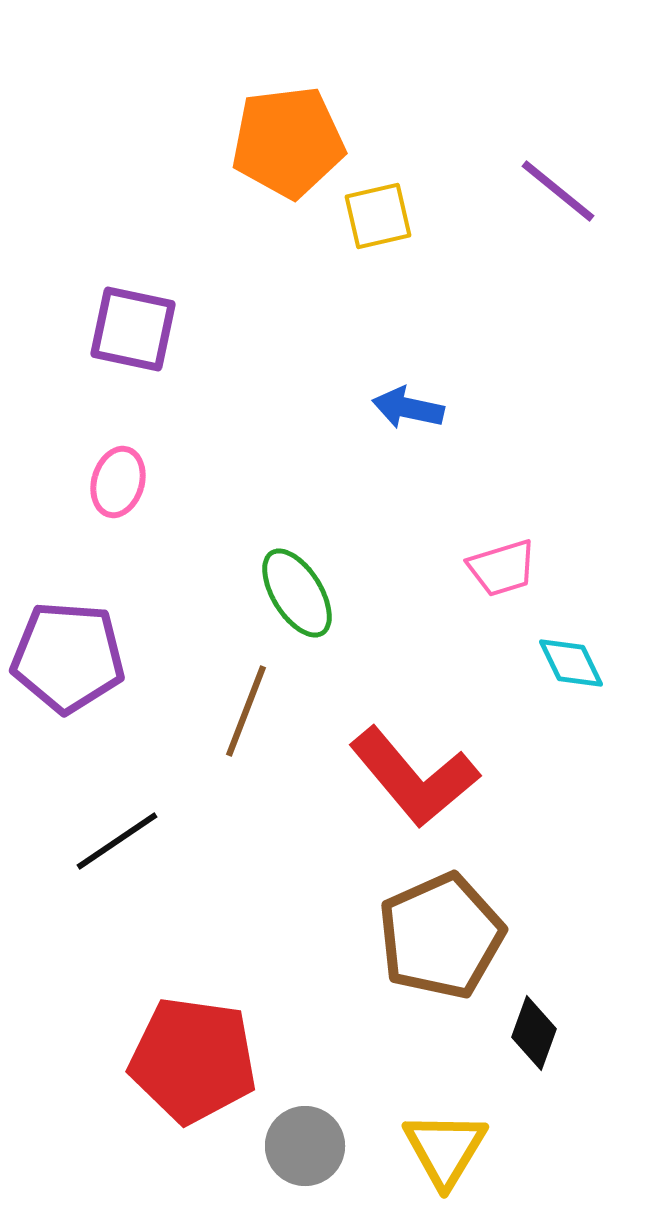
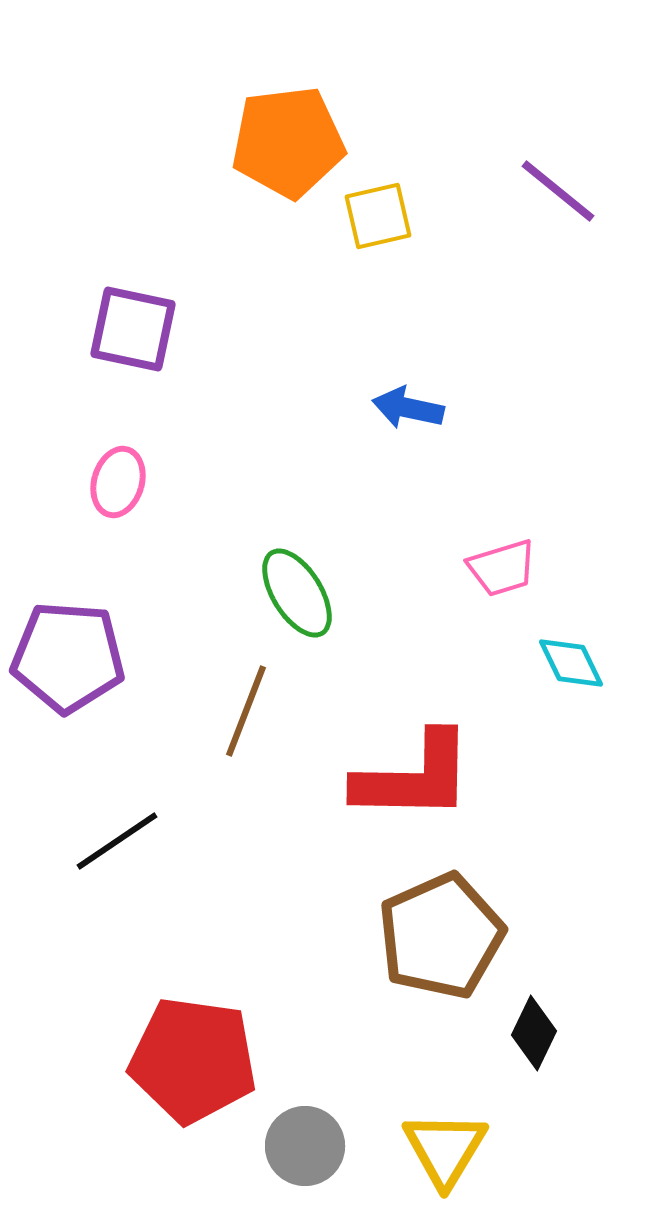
red L-shape: rotated 49 degrees counterclockwise
black diamond: rotated 6 degrees clockwise
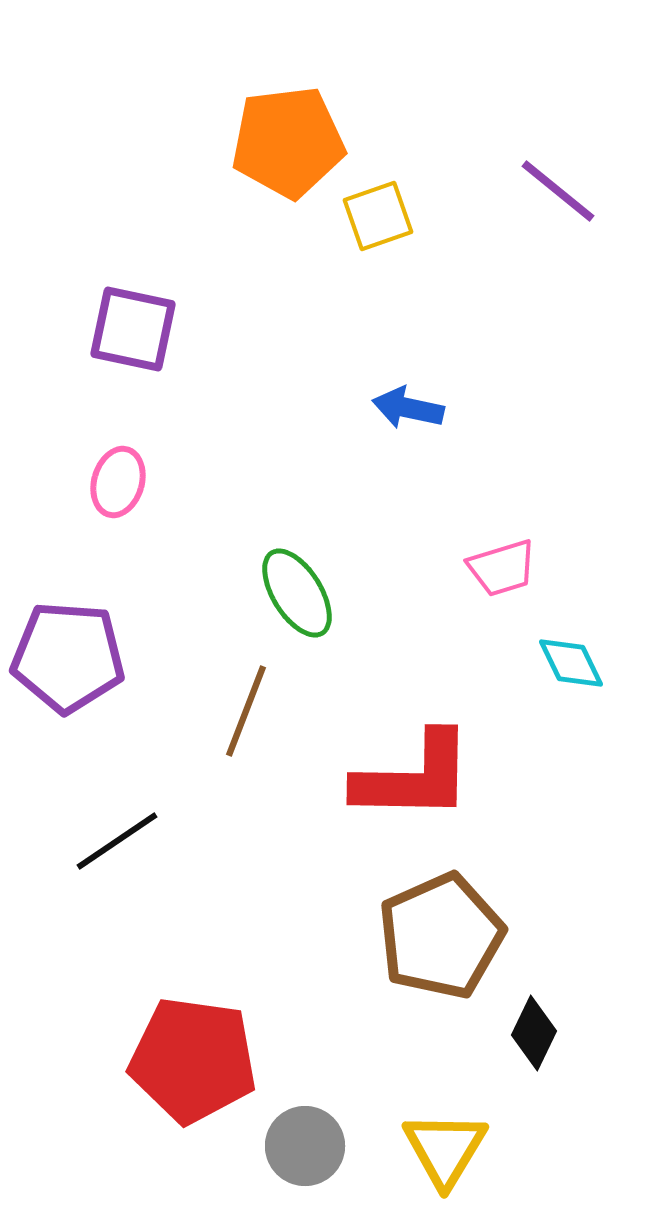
yellow square: rotated 6 degrees counterclockwise
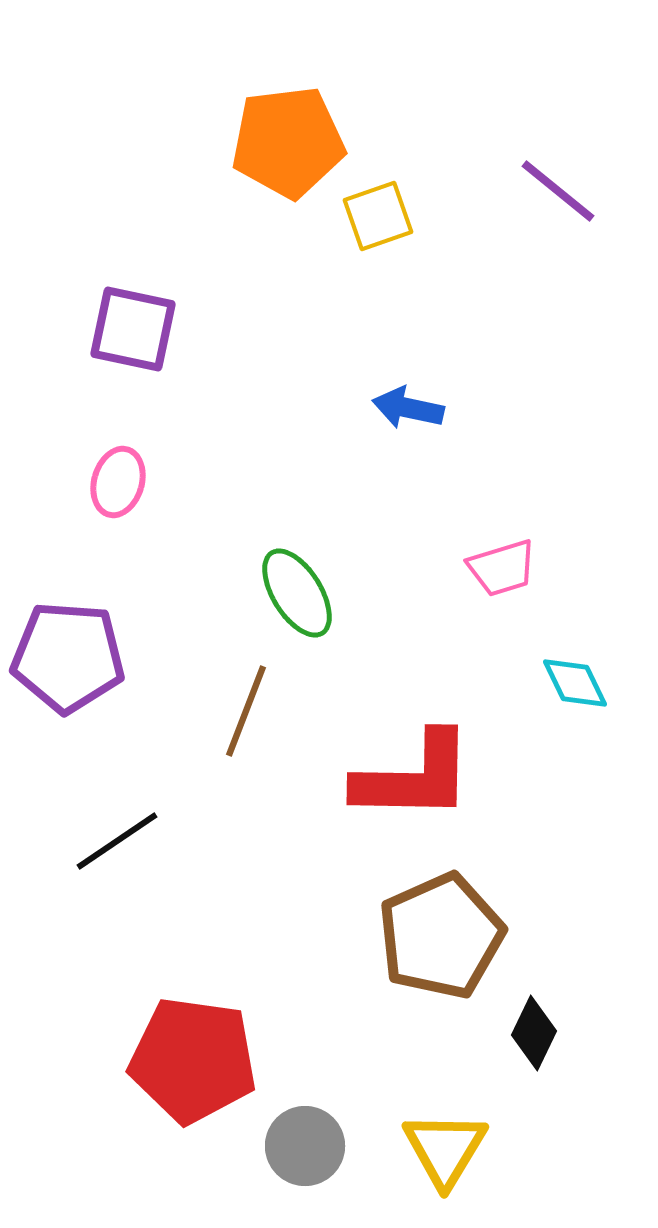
cyan diamond: moved 4 px right, 20 px down
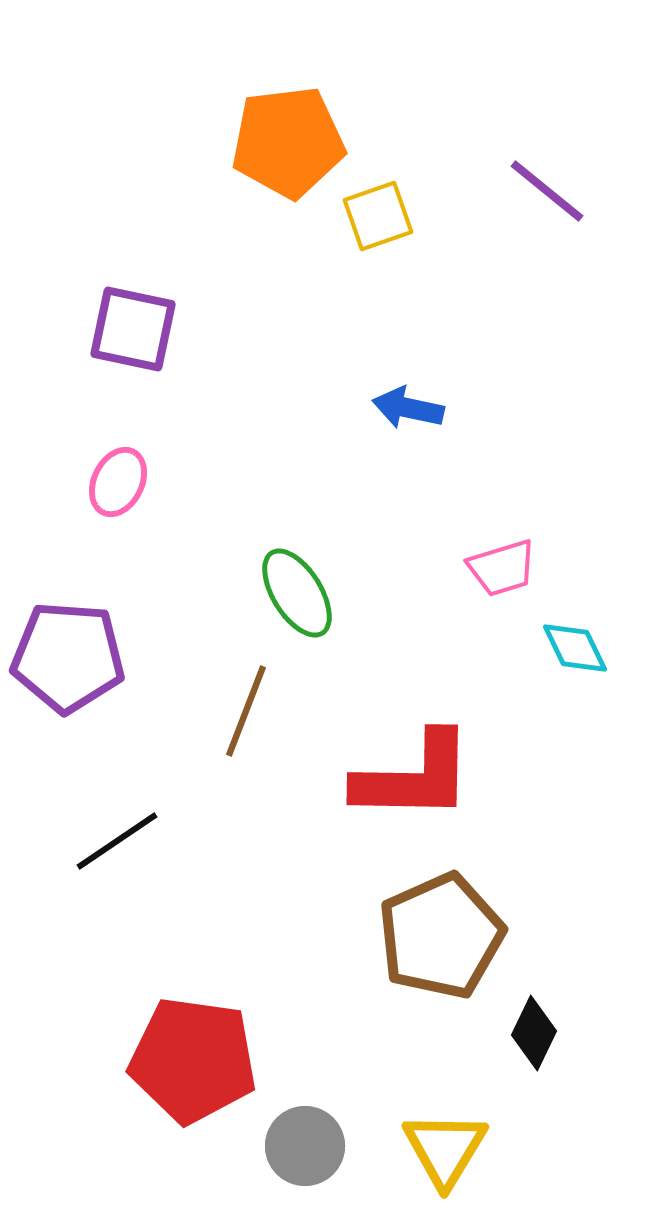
purple line: moved 11 px left
pink ellipse: rotated 10 degrees clockwise
cyan diamond: moved 35 px up
